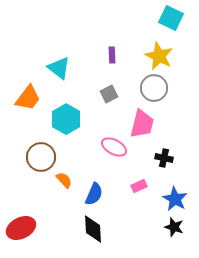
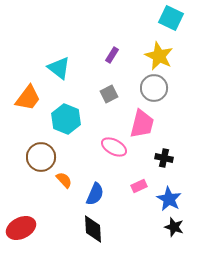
purple rectangle: rotated 35 degrees clockwise
cyan hexagon: rotated 8 degrees counterclockwise
blue semicircle: moved 1 px right
blue star: moved 6 px left
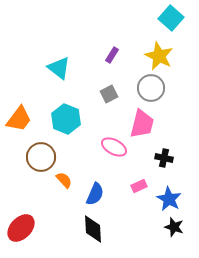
cyan square: rotated 15 degrees clockwise
gray circle: moved 3 px left
orange trapezoid: moved 9 px left, 21 px down
red ellipse: rotated 20 degrees counterclockwise
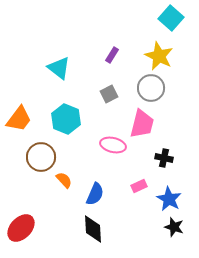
pink ellipse: moved 1 px left, 2 px up; rotated 15 degrees counterclockwise
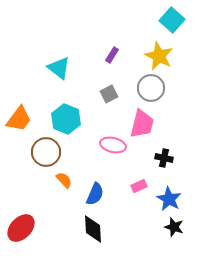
cyan square: moved 1 px right, 2 px down
brown circle: moved 5 px right, 5 px up
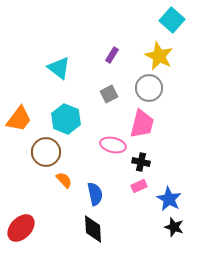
gray circle: moved 2 px left
black cross: moved 23 px left, 4 px down
blue semicircle: rotated 35 degrees counterclockwise
